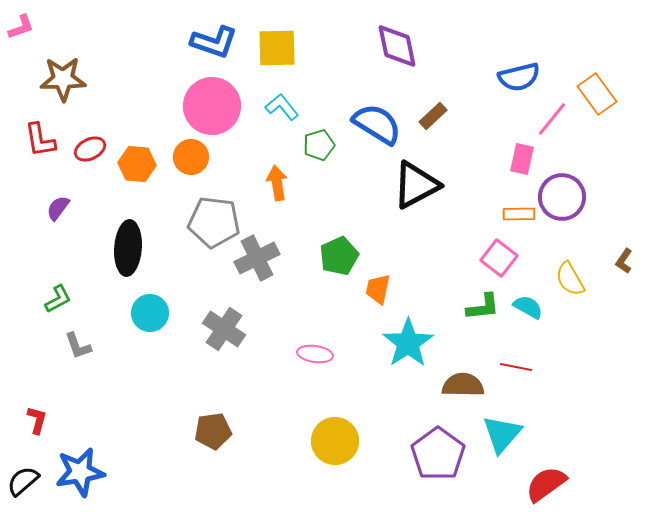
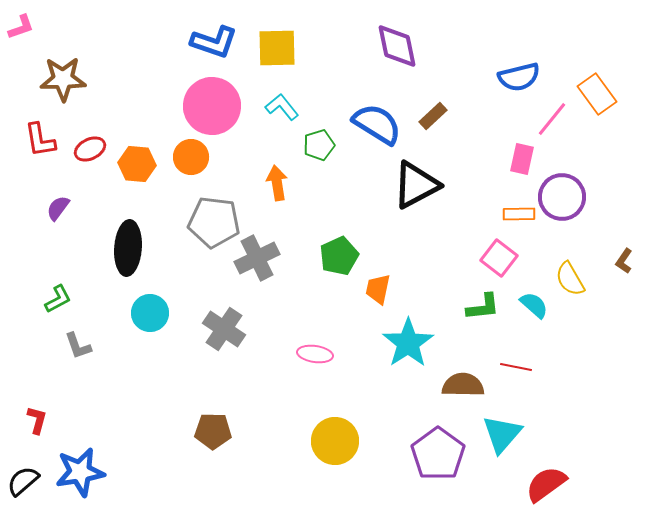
cyan semicircle at (528, 307): moved 6 px right, 2 px up; rotated 12 degrees clockwise
brown pentagon at (213, 431): rotated 9 degrees clockwise
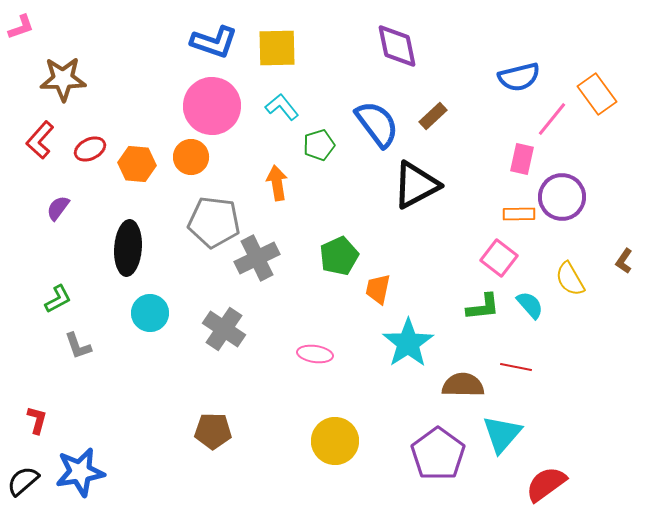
blue semicircle at (377, 124): rotated 21 degrees clockwise
red L-shape at (40, 140): rotated 51 degrees clockwise
cyan semicircle at (534, 305): moved 4 px left; rotated 8 degrees clockwise
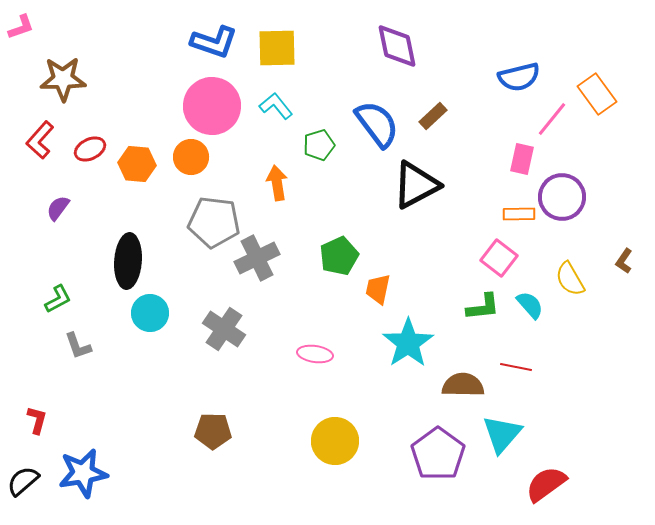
cyan L-shape at (282, 107): moved 6 px left, 1 px up
black ellipse at (128, 248): moved 13 px down
blue star at (80, 472): moved 3 px right, 1 px down
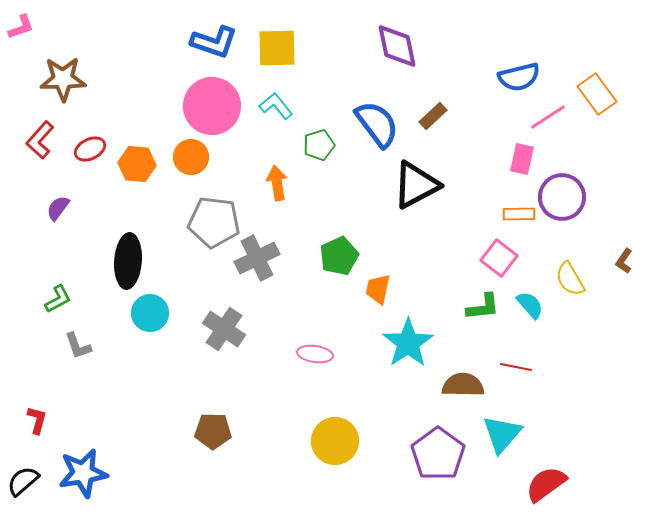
pink line at (552, 119): moved 4 px left, 2 px up; rotated 18 degrees clockwise
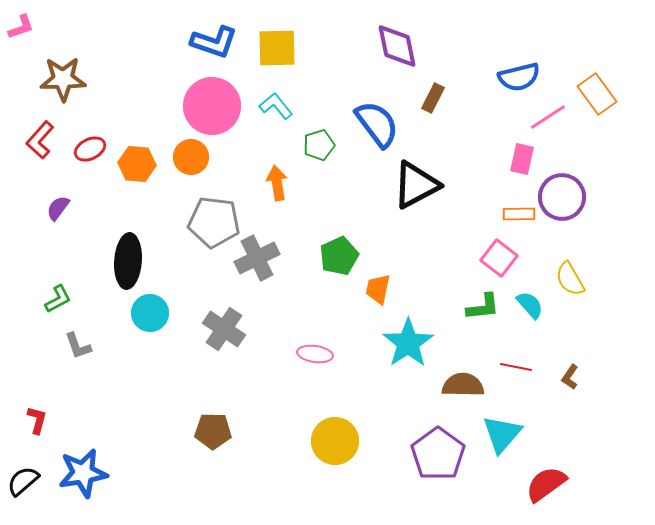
brown rectangle at (433, 116): moved 18 px up; rotated 20 degrees counterclockwise
brown L-shape at (624, 261): moved 54 px left, 116 px down
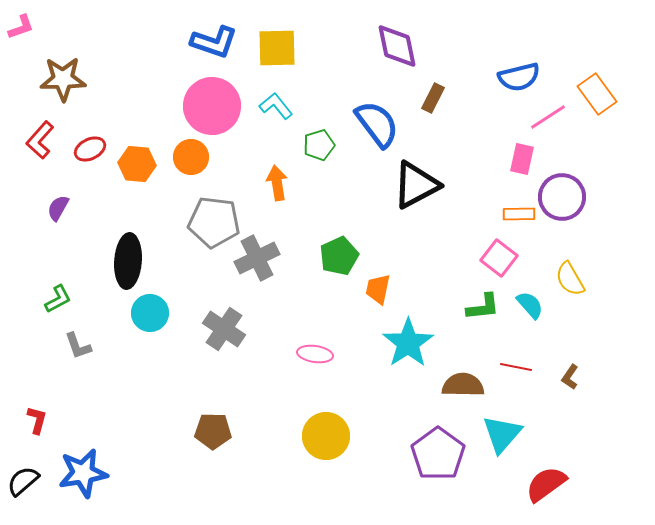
purple semicircle at (58, 208): rotated 8 degrees counterclockwise
yellow circle at (335, 441): moved 9 px left, 5 px up
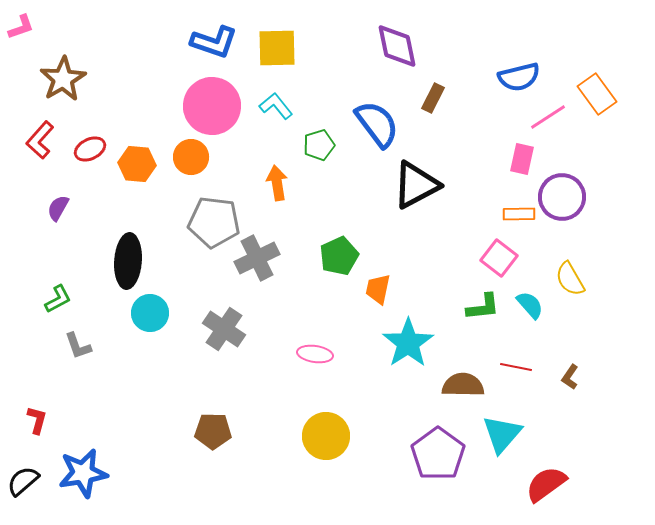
brown star at (63, 79): rotated 30 degrees counterclockwise
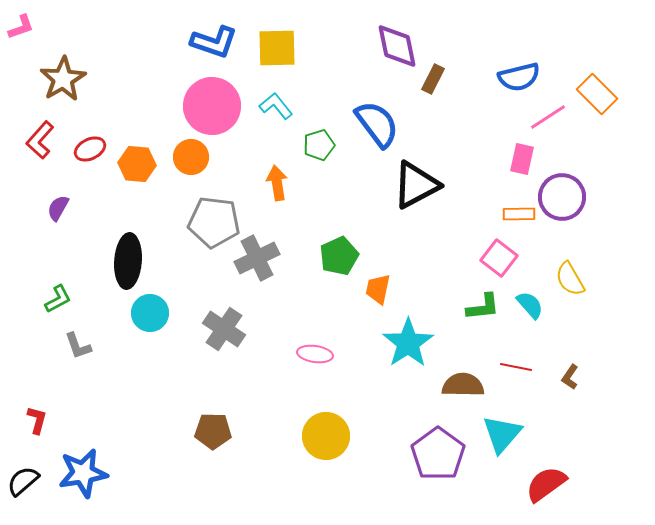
orange rectangle at (597, 94): rotated 9 degrees counterclockwise
brown rectangle at (433, 98): moved 19 px up
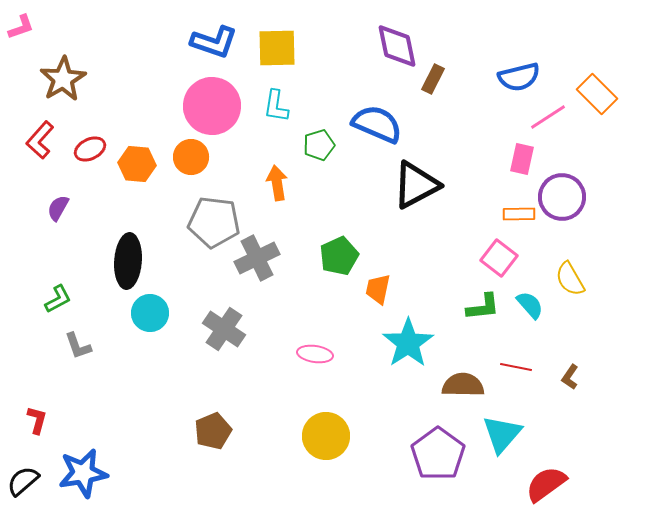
cyan L-shape at (276, 106): rotated 132 degrees counterclockwise
blue semicircle at (377, 124): rotated 30 degrees counterclockwise
brown pentagon at (213, 431): rotated 24 degrees counterclockwise
